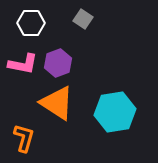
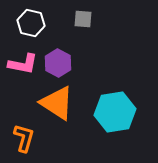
gray square: rotated 30 degrees counterclockwise
white hexagon: rotated 12 degrees clockwise
purple hexagon: rotated 12 degrees counterclockwise
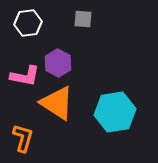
white hexagon: moved 3 px left; rotated 20 degrees counterclockwise
pink L-shape: moved 2 px right, 12 px down
orange L-shape: moved 1 px left
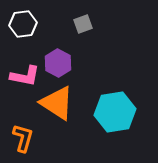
gray square: moved 5 px down; rotated 24 degrees counterclockwise
white hexagon: moved 5 px left, 1 px down
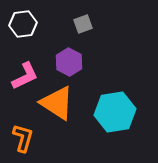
purple hexagon: moved 11 px right, 1 px up
pink L-shape: rotated 36 degrees counterclockwise
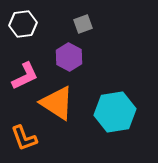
purple hexagon: moved 5 px up
orange L-shape: moved 1 px right; rotated 144 degrees clockwise
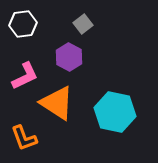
gray square: rotated 18 degrees counterclockwise
cyan hexagon: rotated 21 degrees clockwise
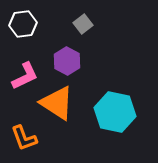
purple hexagon: moved 2 px left, 4 px down
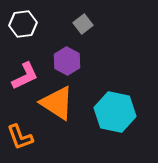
orange L-shape: moved 4 px left, 1 px up
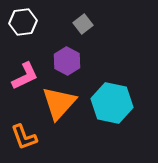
white hexagon: moved 2 px up
orange triangle: moved 2 px right; rotated 39 degrees clockwise
cyan hexagon: moved 3 px left, 9 px up
orange L-shape: moved 4 px right
